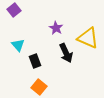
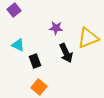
purple star: rotated 24 degrees counterclockwise
yellow triangle: rotated 45 degrees counterclockwise
cyan triangle: rotated 24 degrees counterclockwise
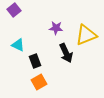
yellow triangle: moved 2 px left, 3 px up
orange square: moved 5 px up; rotated 21 degrees clockwise
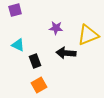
purple square: moved 1 px right; rotated 24 degrees clockwise
yellow triangle: moved 2 px right
black arrow: rotated 120 degrees clockwise
orange square: moved 3 px down
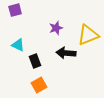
purple star: rotated 24 degrees counterclockwise
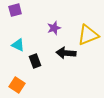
purple star: moved 2 px left
orange square: moved 22 px left; rotated 28 degrees counterclockwise
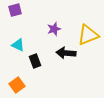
purple star: moved 1 px down
orange square: rotated 21 degrees clockwise
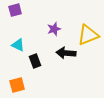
orange square: rotated 21 degrees clockwise
